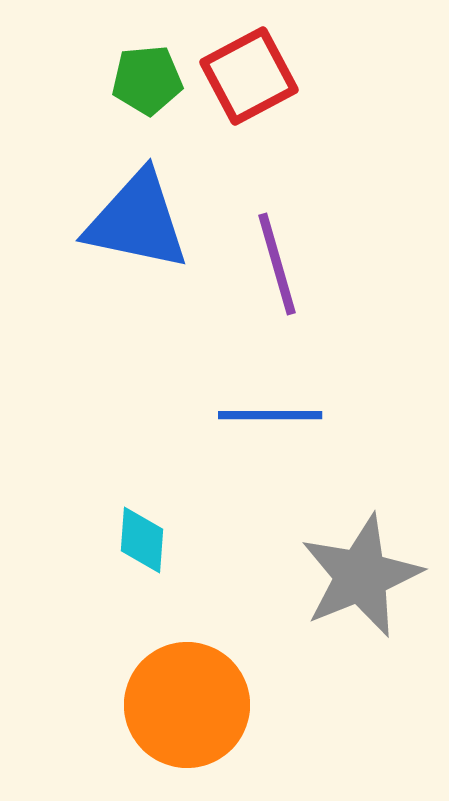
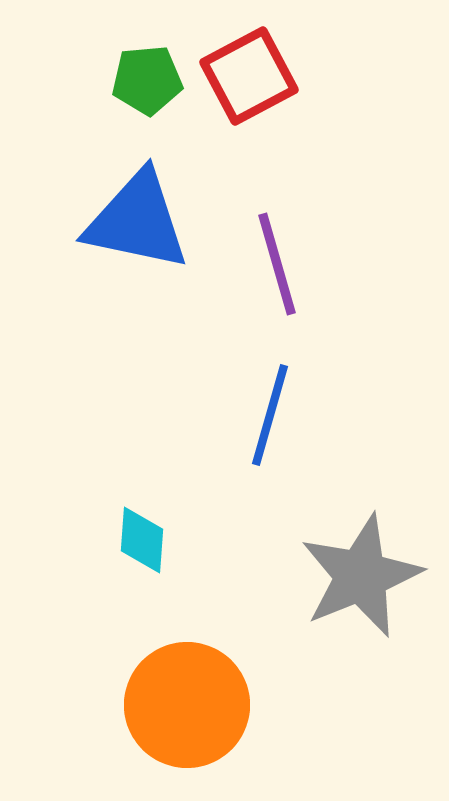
blue line: rotated 74 degrees counterclockwise
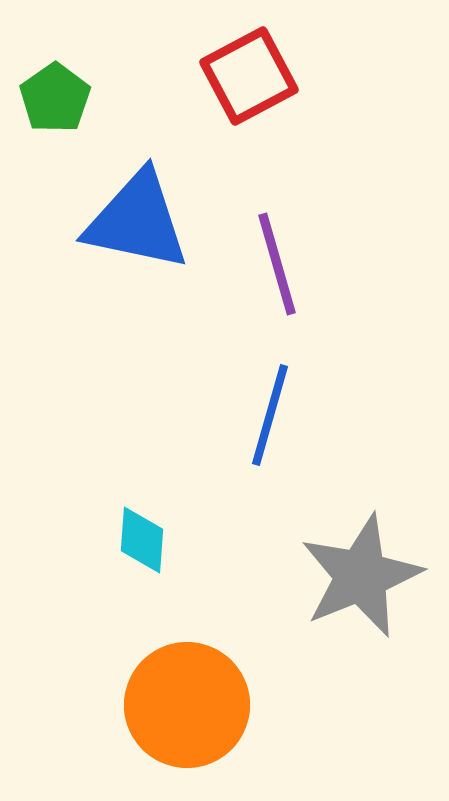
green pentagon: moved 92 px left, 18 px down; rotated 30 degrees counterclockwise
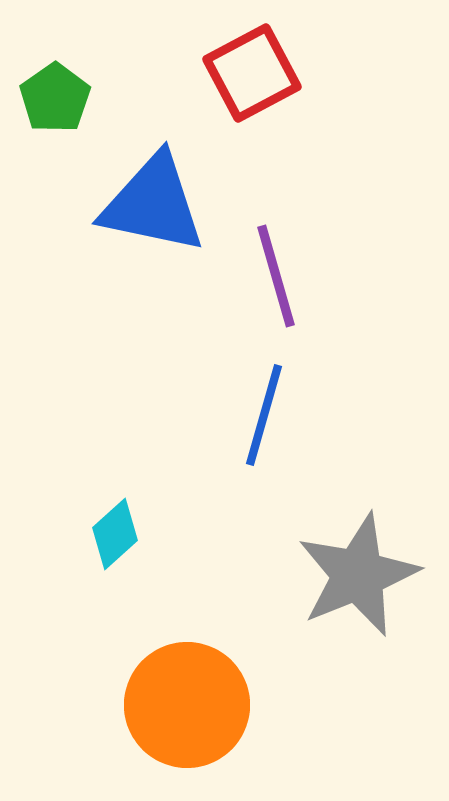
red square: moved 3 px right, 3 px up
blue triangle: moved 16 px right, 17 px up
purple line: moved 1 px left, 12 px down
blue line: moved 6 px left
cyan diamond: moved 27 px left, 6 px up; rotated 44 degrees clockwise
gray star: moved 3 px left, 1 px up
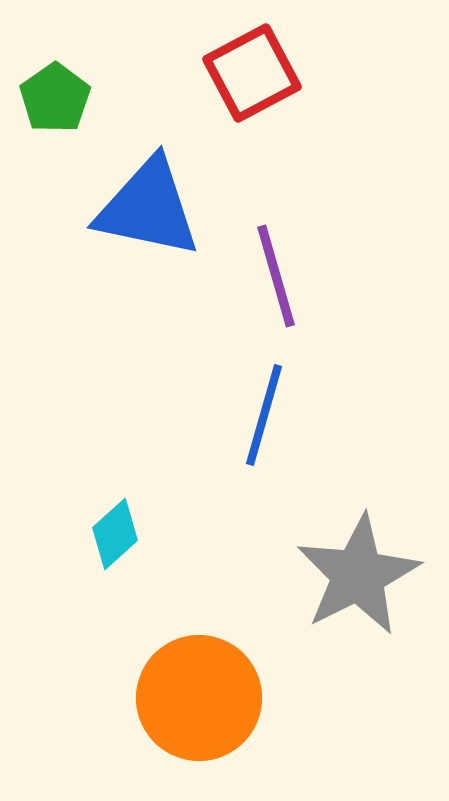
blue triangle: moved 5 px left, 4 px down
gray star: rotated 5 degrees counterclockwise
orange circle: moved 12 px right, 7 px up
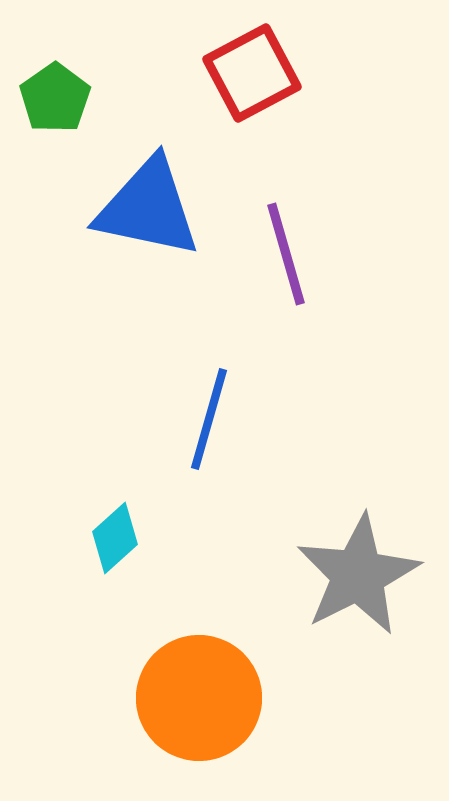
purple line: moved 10 px right, 22 px up
blue line: moved 55 px left, 4 px down
cyan diamond: moved 4 px down
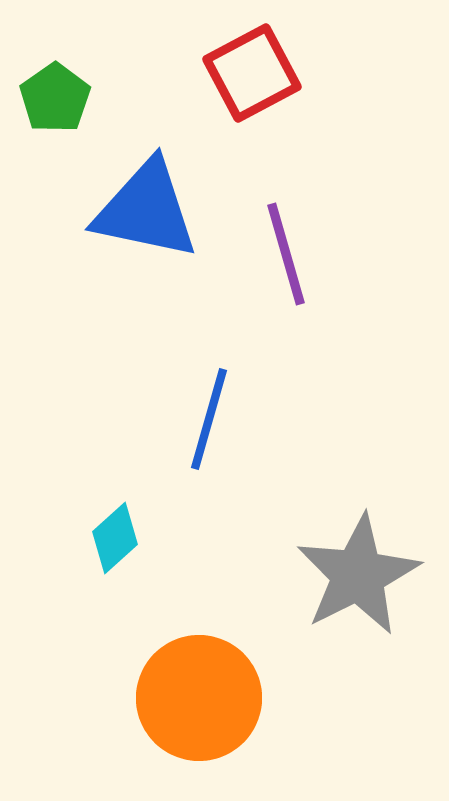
blue triangle: moved 2 px left, 2 px down
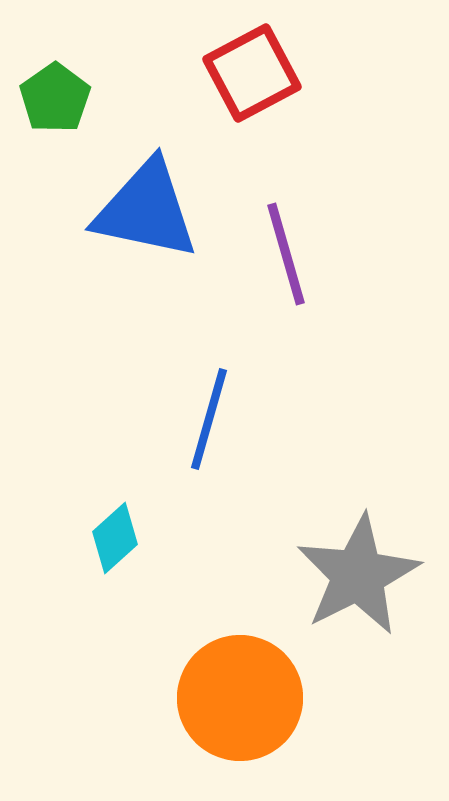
orange circle: moved 41 px right
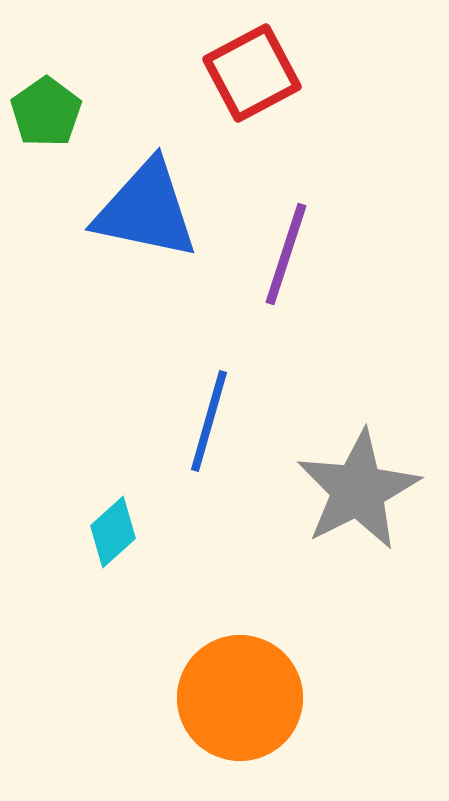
green pentagon: moved 9 px left, 14 px down
purple line: rotated 34 degrees clockwise
blue line: moved 2 px down
cyan diamond: moved 2 px left, 6 px up
gray star: moved 85 px up
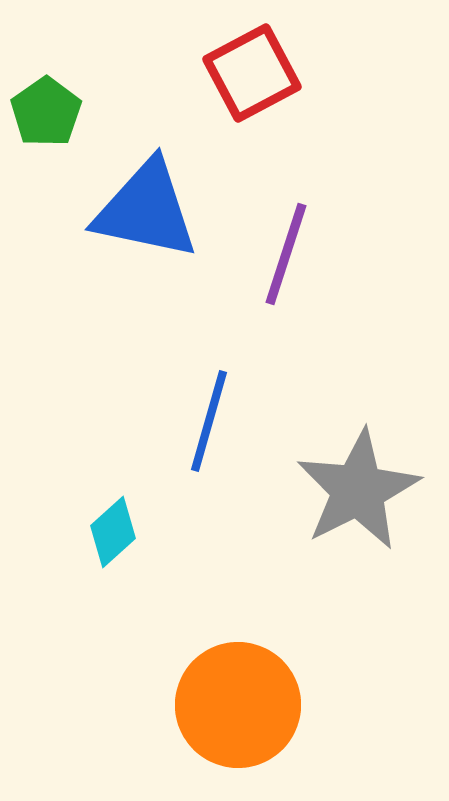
orange circle: moved 2 px left, 7 px down
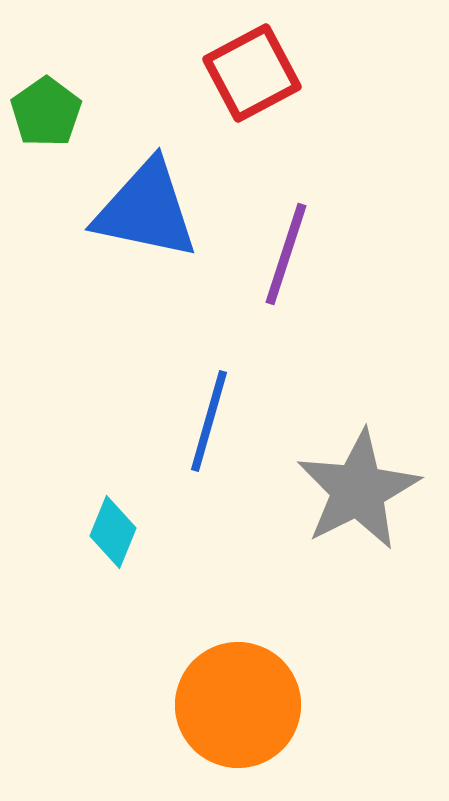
cyan diamond: rotated 26 degrees counterclockwise
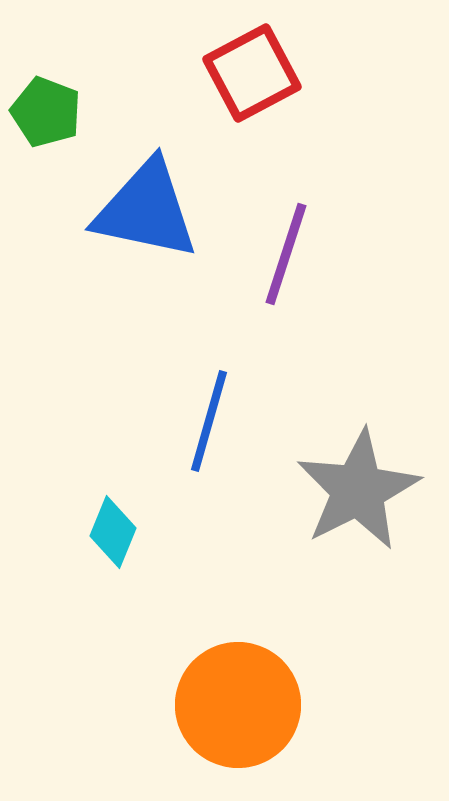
green pentagon: rotated 16 degrees counterclockwise
